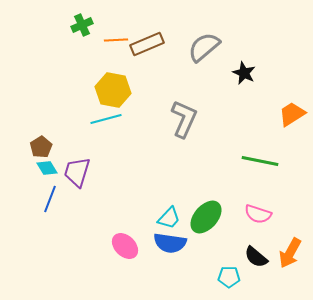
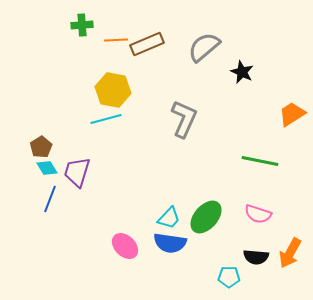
green cross: rotated 20 degrees clockwise
black star: moved 2 px left, 1 px up
black semicircle: rotated 35 degrees counterclockwise
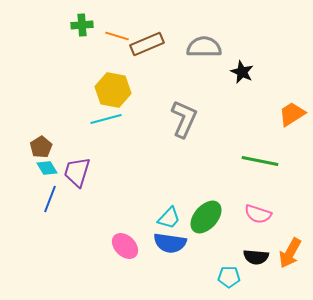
orange line: moved 1 px right, 4 px up; rotated 20 degrees clockwise
gray semicircle: rotated 40 degrees clockwise
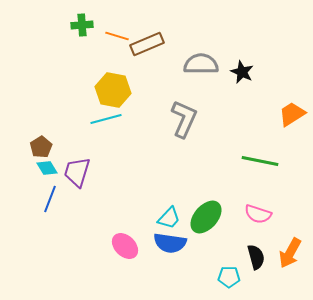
gray semicircle: moved 3 px left, 17 px down
black semicircle: rotated 110 degrees counterclockwise
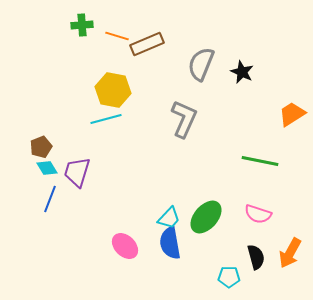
gray semicircle: rotated 68 degrees counterclockwise
brown pentagon: rotated 10 degrees clockwise
blue semicircle: rotated 72 degrees clockwise
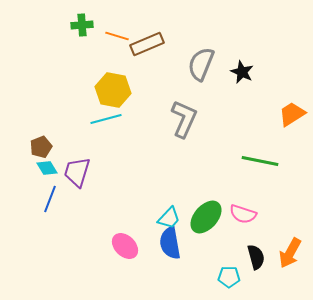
pink semicircle: moved 15 px left
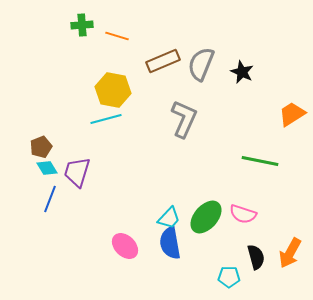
brown rectangle: moved 16 px right, 17 px down
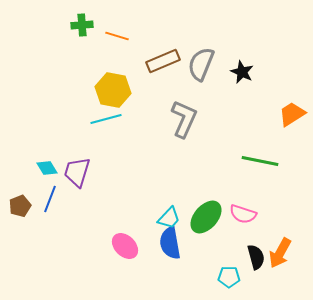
brown pentagon: moved 21 px left, 59 px down
orange arrow: moved 10 px left
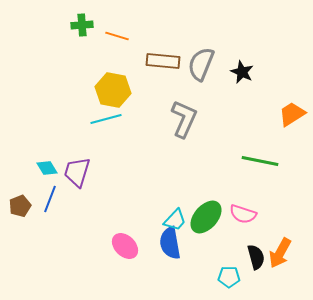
brown rectangle: rotated 28 degrees clockwise
cyan trapezoid: moved 6 px right, 2 px down
